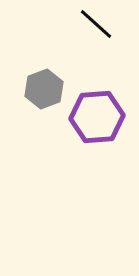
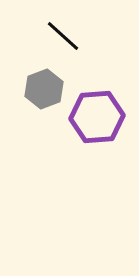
black line: moved 33 px left, 12 px down
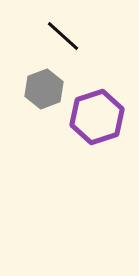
purple hexagon: rotated 14 degrees counterclockwise
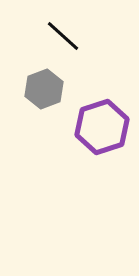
purple hexagon: moved 5 px right, 10 px down
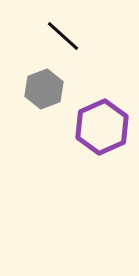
purple hexagon: rotated 6 degrees counterclockwise
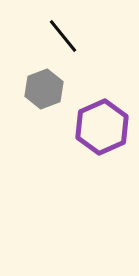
black line: rotated 9 degrees clockwise
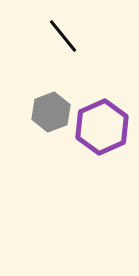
gray hexagon: moved 7 px right, 23 px down
